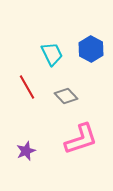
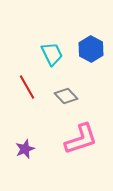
purple star: moved 1 px left, 2 px up
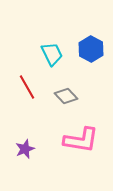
pink L-shape: moved 1 px down; rotated 27 degrees clockwise
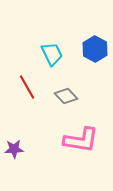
blue hexagon: moved 4 px right
purple star: moved 11 px left; rotated 18 degrees clockwise
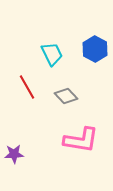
purple star: moved 5 px down
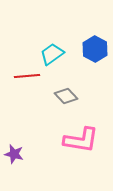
cyan trapezoid: rotated 100 degrees counterclockwise
red line: moved 11 px up; rotated 65 degrees counterclockwise
purple star: rotated 18 degrees clockwise
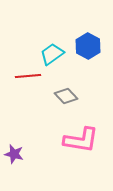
blue hexagon: moved 7 px left, 3 px up
red line: moved 1 px right
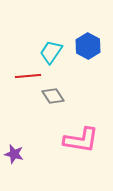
cyan trapezoid: moved 1 px left, 2 px up; rotated 20 degrees counterclockwise
gray diamond: moved 13 px left; rotated 10 degrees clockwise
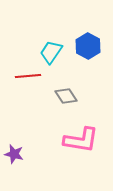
gray diamond: moved 13 px right
